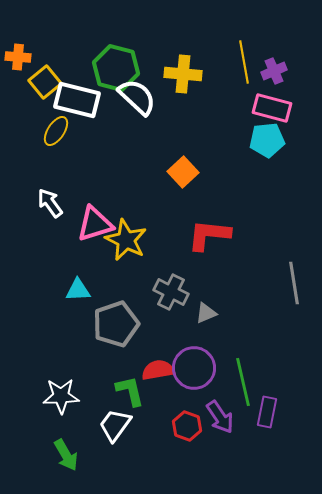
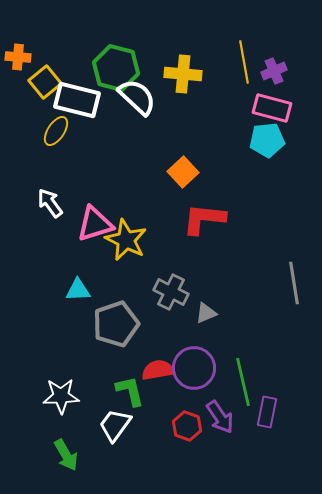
red L-shape: moved 5 px left, 16 px up
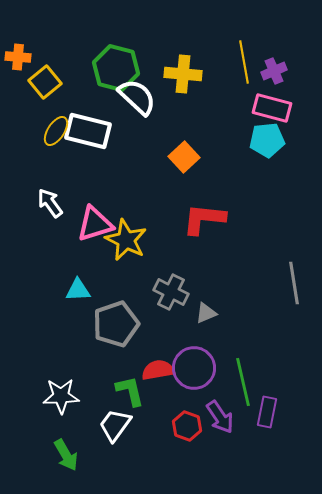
white rectangle: moved 11 px right, 31 px down
orange square: moved 1 px right, 15 px up
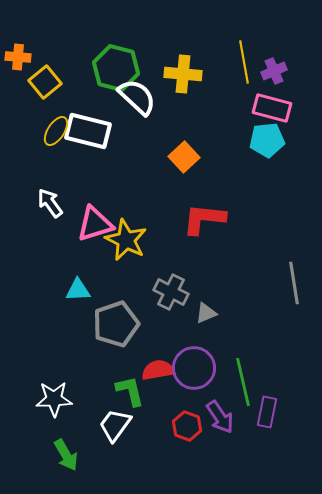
white star: moved 7 px left, 3 px down
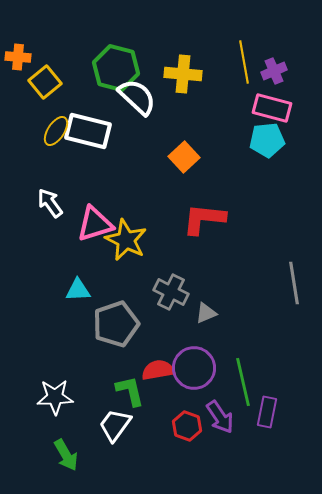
white star: moved 1 px right, 2 px up
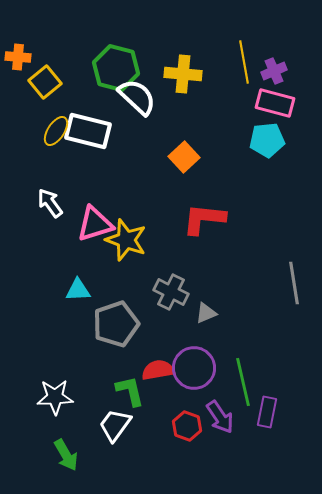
pink rectangle: moved 3 px right, 5 px up
yellow star: rotated 6 degrees counterclockwise
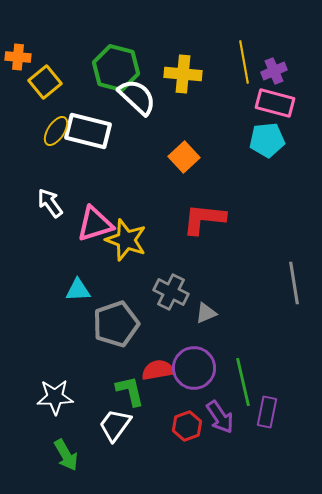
red hexagon: rotated 20 degrees clockwise
